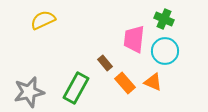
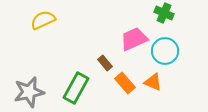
green cross: moved 6 px up
pink trapezoid: rotated 60 degrees clockwise
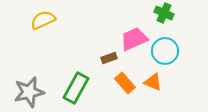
brown rectangle: moved 4 px right, 5 px up; rotated 70 degrees counterclockwise
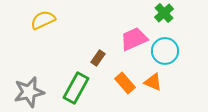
green cross: rotated 24 degrees clockwise
brown rectangle: moved 11 px left; rotated 35 degrees counterclockwise
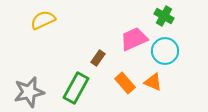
green cross: moved 3 px down; rotated 18 degrees counterclockwise
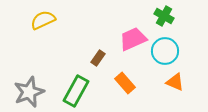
pink trapezoid: moved 1 px left
orange triangle: moved 22 px right
green rectangle: moved 3 px down
gray star: rotated 8 degrees counterclockwise
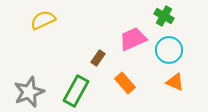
cyan circle: moved 4 px right, 1 px up
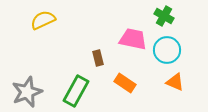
pink trapezoid: rotated 36 degrees clockwise
cyan circle: moved 2 px left
brown rectangle: rotated 49 degrees counterclockwise
orange rectangle: rotated 15 degrees counterclockwise
gray star: moved 2 px left
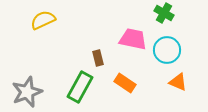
green cross: moved 3 px up
orange triangle: moved 3 px right
green rectangle: moved 4 px right, 4 px up
